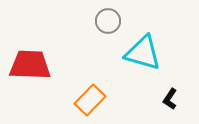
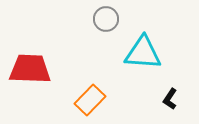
gray circle: moved 2 px left, 2 px up
cyan triangle: rotated 12 degrees counterclockwise
red trapezoid: moved 4 px down
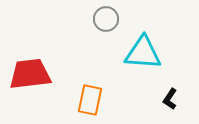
red trapezoid: moved 5 px down; rotated 9 degrees counterclockwise
orange rectangle: rotated 32 degrees counterclockwise
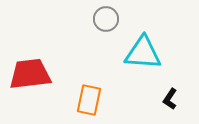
orange rectangle: moved 1 px left
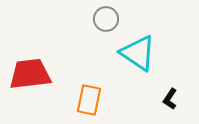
cyan triangle: moved 5 px left; rotated 30 degrees clockwise
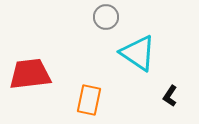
gray circle: moved 2 px up
black L-shape: moved 3 px up
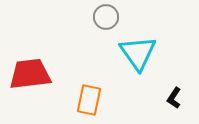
cyan triangle: rotated 21 degrees clockwise
black L-shape: moved 4 px right, 2 px down
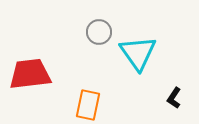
gray circle: moved 7 px left, 15 px down
orange rectangle: moved 1 px left, 5 px down
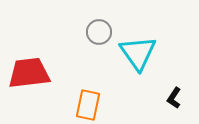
red trapezoid: moved 1 px left, 1 px up
